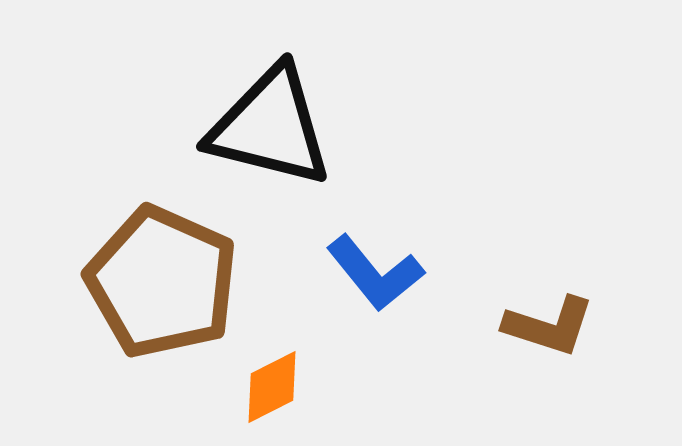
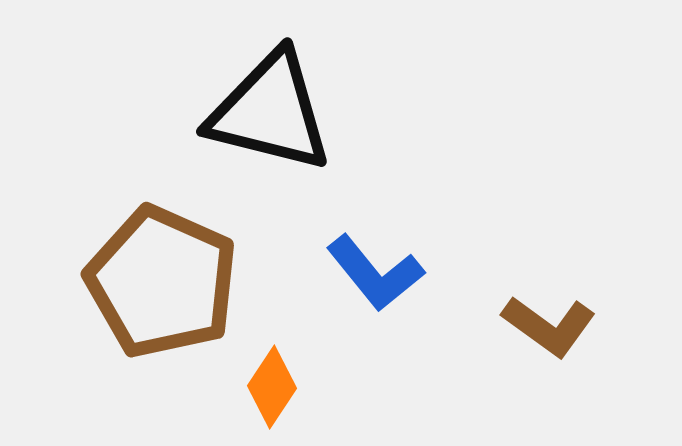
black triangle: moved 15 px up
brown L-shape: rotated 18 degrees clockwise
orange diamond: rotated 30 degrees counterclockwise
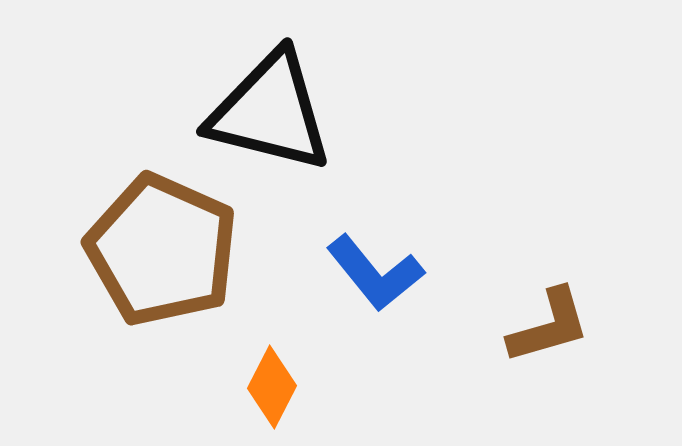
brown pentagon: moved 32 px up
brown L-shape: rotated 52 degrees counterclockwise
orange diamond: rotated 6 degrees counterclockwise
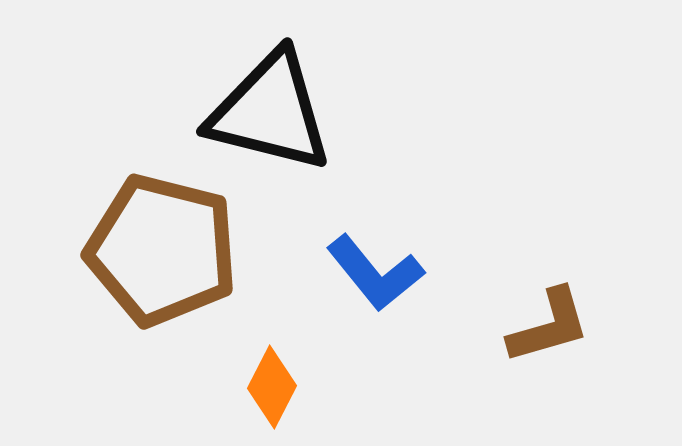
brown pentagon: rotated 10 degrees counterclockwise
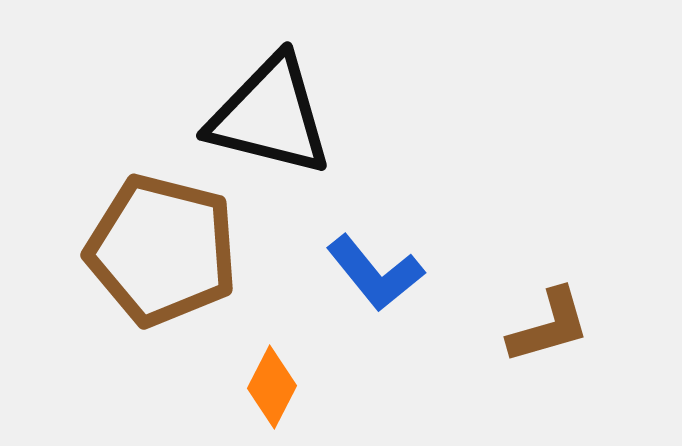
black triangle: moved 4 px down
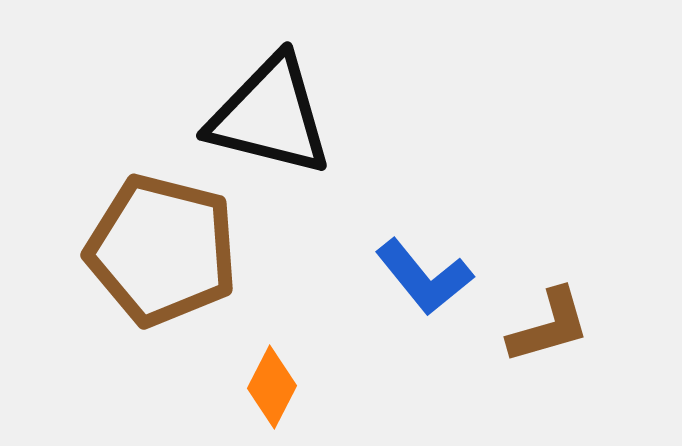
blue L-shape: moved 49 px right, 4 px down
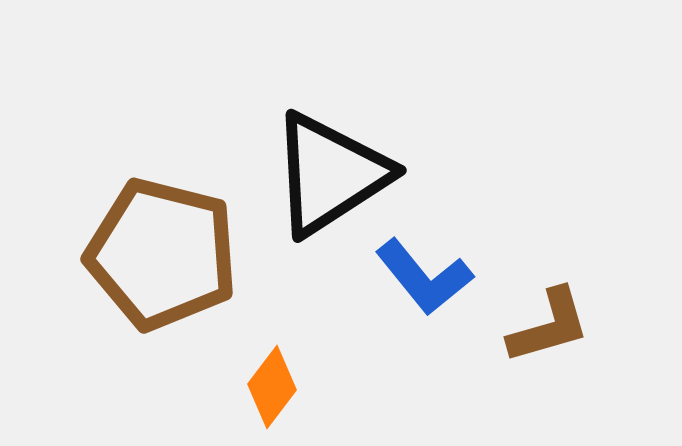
black triangle: moved 60 px right, 58 px down; rotated 47 degrees counterclockwise
brown pentagon: moved 4 px down
orange diamond: rotated 10 degrees clockwise
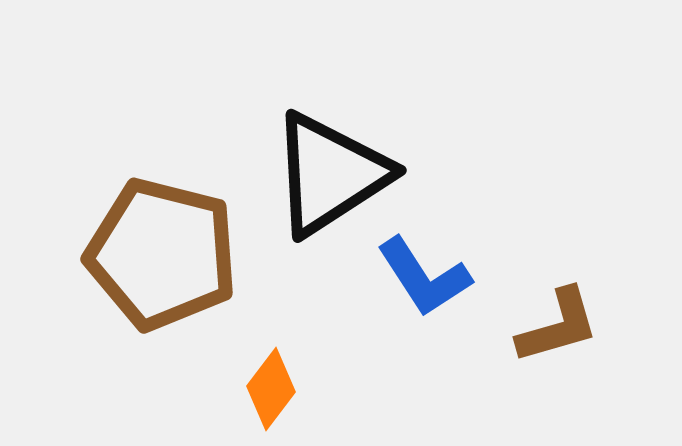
blue L-shape: rotated 6 degrees clockwise
brown L-shape: moved 9 px right
orange diamond: moved 1 px left, 2 px down
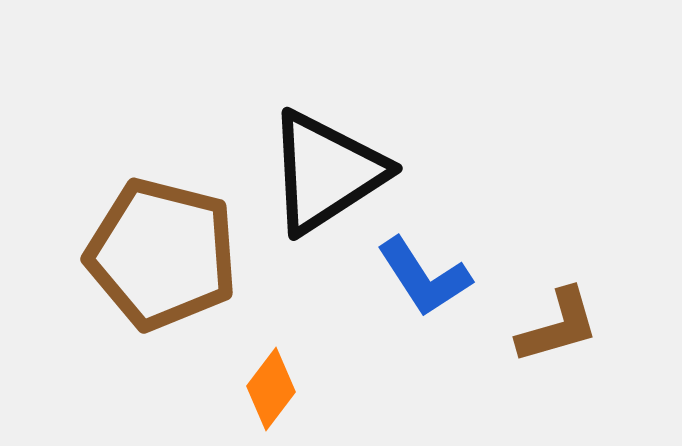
black triangle: moved 4 px left, 2 px up
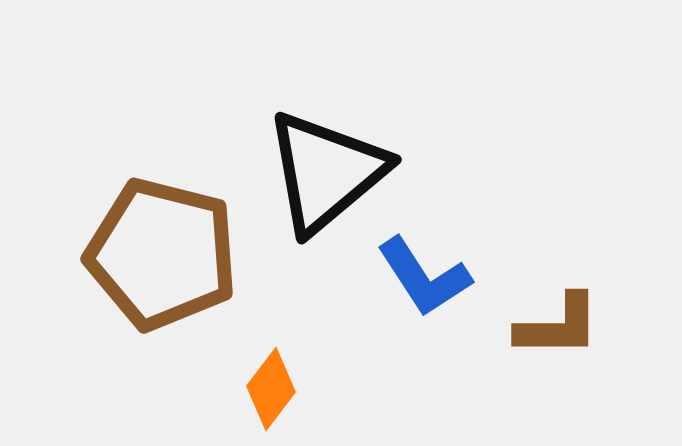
black triangle: rotated 7 degrees counterclockwise
brown L-shape: rotated 16 degrees clockwise
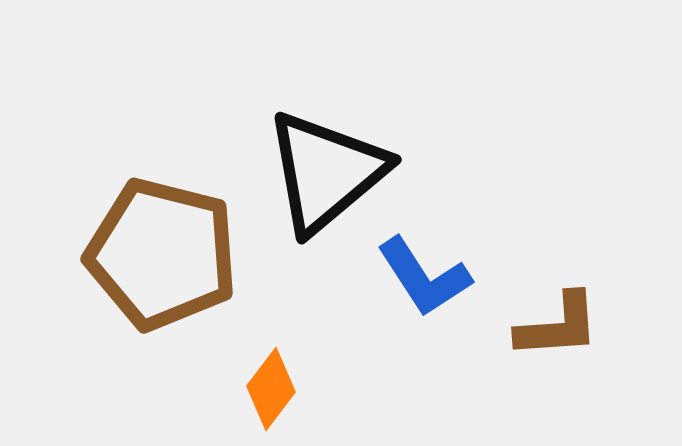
brown L-shape: rotated 4 degrees counterclockwise
